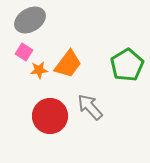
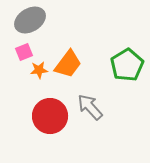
pink square: rotated 36 degrees clockwise
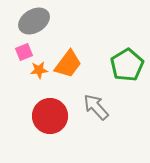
gray ellipse: moved 4 px right, 1 px down
gray arrow: moved 6 px right
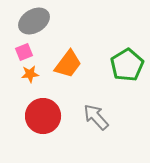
orange star: moved 9 px left, 4 px down
gray arrow: moved 10 px down
red circle: moved 7 px left
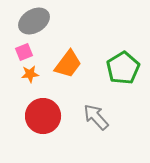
green pentagon: moved 4 px left, 3 px down
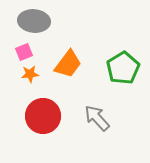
gray ellipse: rotated 36 degrees clockwise
gray arrow: moved 1 px right, 1 px down
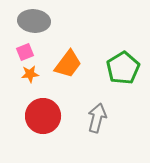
pink square: moved 1 px right
gray arrow: rotated 56 degrees clockwise
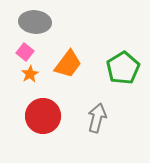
gray ellipse: moved 1 px right, 1 px down
pink square: rotated 30 degrees counterclockwise
orange star: rotated 24 degrees counterclockwise
